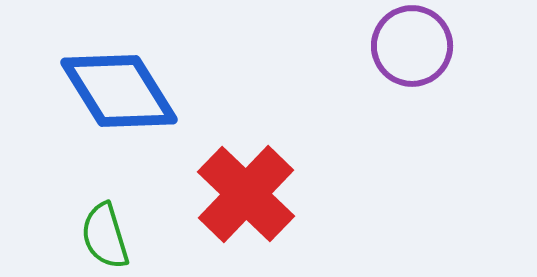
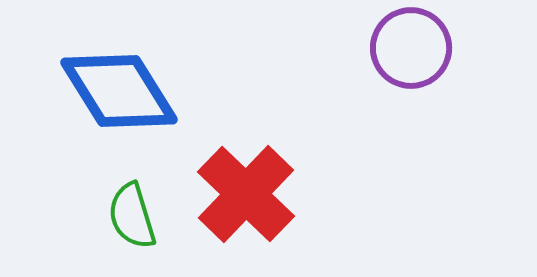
purple circle: moved 1 px left, 2 px down
green semicircle: moved 27 px right, 20 px up
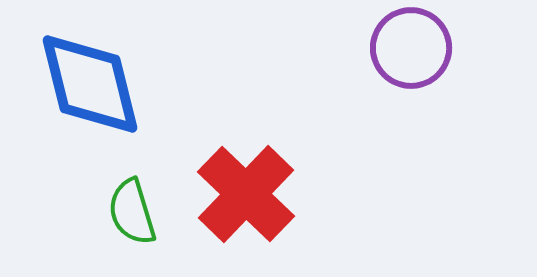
blue diamond: moved 29 px left, 7 px up; rotated 18 degrees clockwise
green semicircle: moved 4 px up
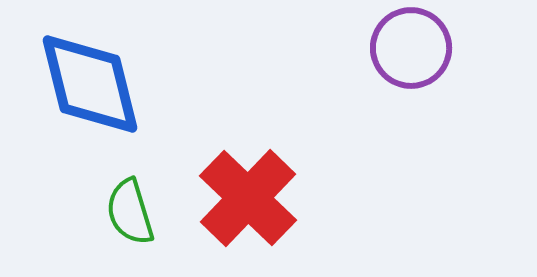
red cross: moved 2 px right, 4 px down
green semicircle: moved 2 px left
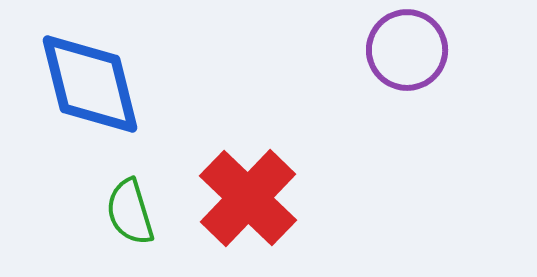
purple circle: moved 4 px left, 2 px down
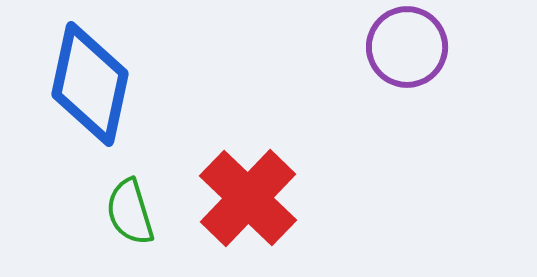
purple circle: moved 3 px up
blue diamond: rotated 26 degrees clockwise
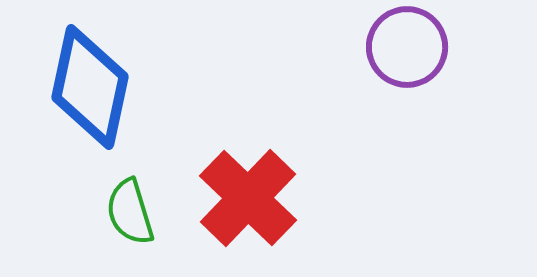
blue diamond: moved 3 px down
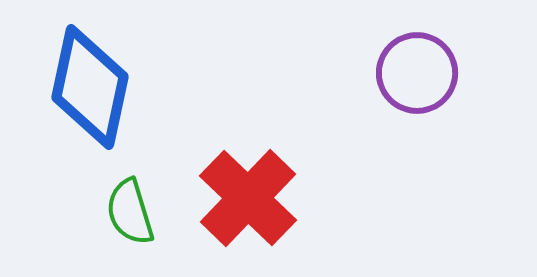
purple circle: moved 10 px right, 26 px down
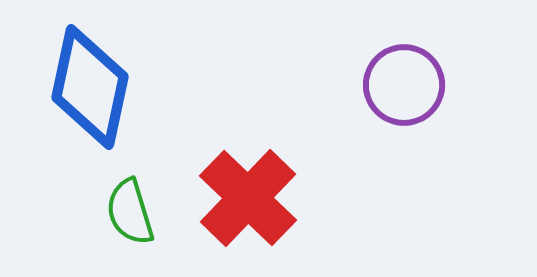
purple circle: moved 13 px left, 12 px down
